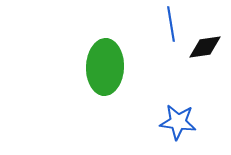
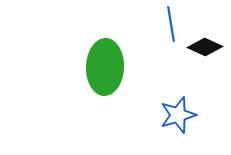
black diamond: rotated 32 degrees clockwise
blue star: moved 7 px up; rotated 24 degrees counterclockwise
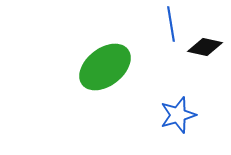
black diamond: rotated 12 degrees counterclockwise
green ellipse: rotated 50 degrees clockwise
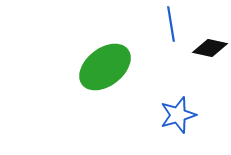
black diamond: moved 5 px right, 1 px down
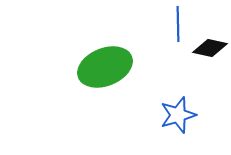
blue line: moved 7 px right; rotated 8 degrees clockwise
green ellipse: rotated 16 degrees clockwise
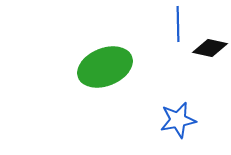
blue star: moved 5 px down; rotated 6 degrees clockwise
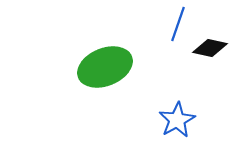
blue line: rotated 20 degrees clockwise
blue star: moved 1 px left; rotated 18 degrees counterclockwise
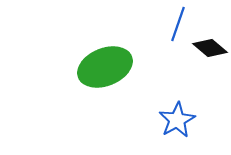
black diamond: rotated 28 degrees clockwise
